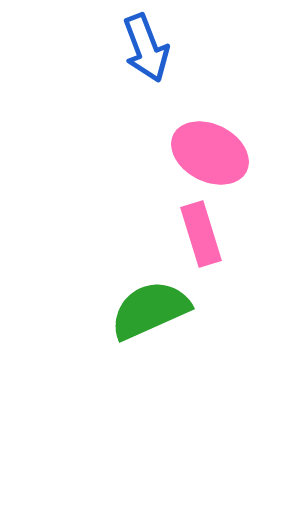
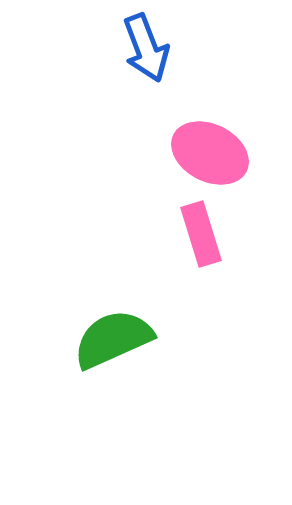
green semicircle: moved 37 px left, 29 px down
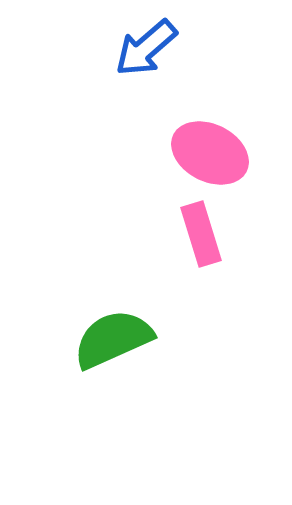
blue arrow: rotated 70 degrees clockwise
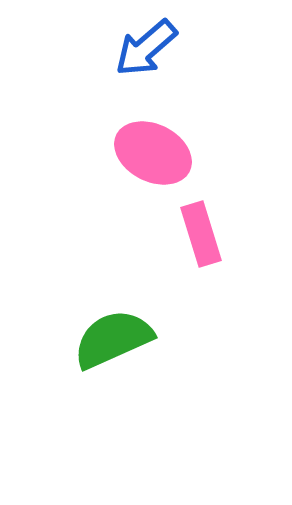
pink ellipse: moved 57 px left
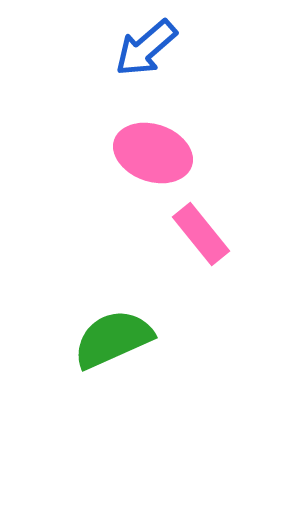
pink ellipse: rotated 8 degrees counterclockwise
pink rectangle: rotated 22 degrees counterclockwise
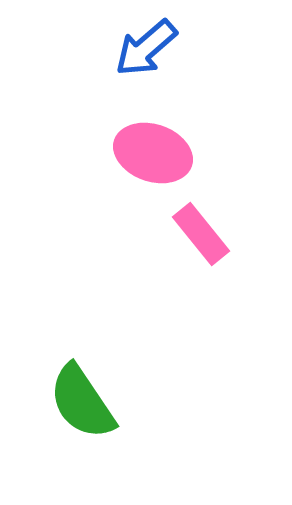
green semicircle: moved 31 px left, 63 px down; rotated 100 degrees counterclockwise
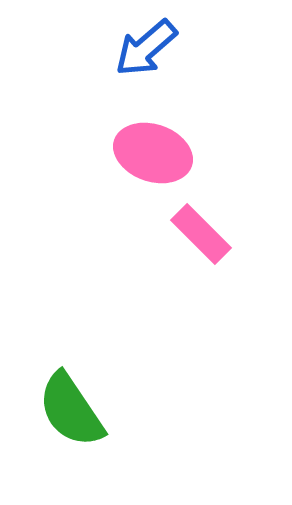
pink rectangle: rotated 6 degrees counterclockwise
green semicircle: moved 11 px left, 8 px down
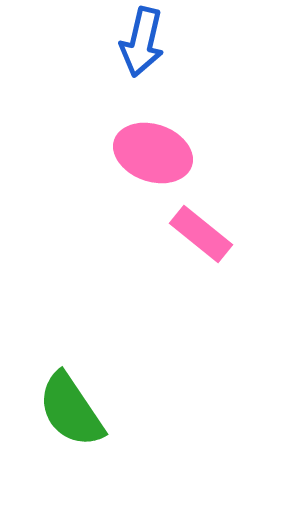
blue arrow: moved 4 px left, 6 px up; rotated 36 degrees counterclockwise
pink rectangle: rotated 6 degrees counterclockwise
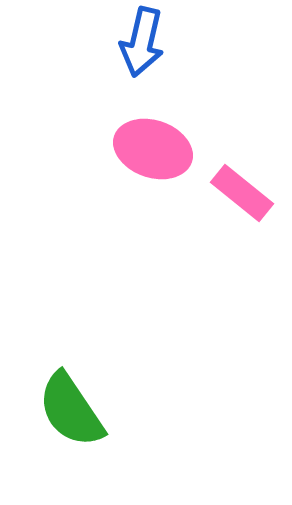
pink ellipse: moved 4 px up
pink rectangle: moved 41 px right, 41 px up
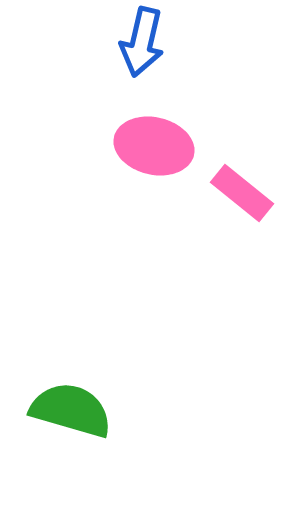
pink ellipse: moved 1 px right, 3 px up; rotated 6 degrees counterclockwise
green semicircle: rotated 140 degrees clockwise
